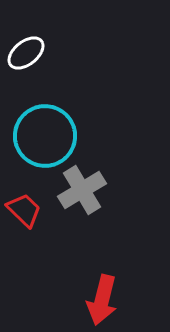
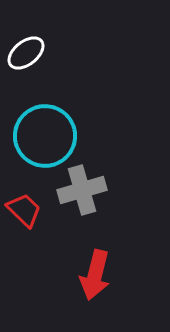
gray cross: rotated 15 degrees clockwise
red arrow: moved 7 px left, 25 px up
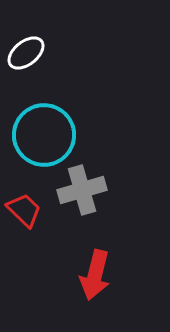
cyan circle: moved 1 px left, 1 px up
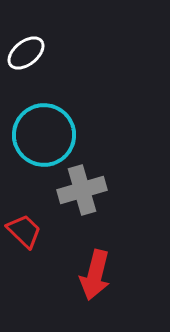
red trapezoid: moved 21 px down
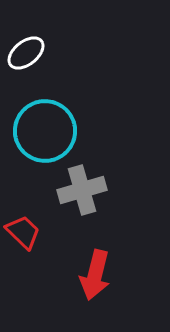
cyan circle: moved 1 px right, 4 px up
red trapezoid: moved 1 px left, 1 px down
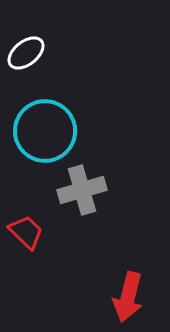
red trapezoid: moved 3 px right
red arrow: moved 33 px right, 22 px down
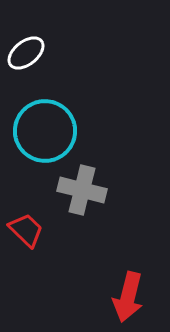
gray cross: rotated 30 degrees clockwise
red trapezoid: moved 2 px up
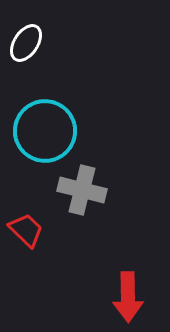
white ellipse: moved 10 px up; rotated 18 degrees counterclockwise
red arrow: rotated 15 degrees counterclockwise
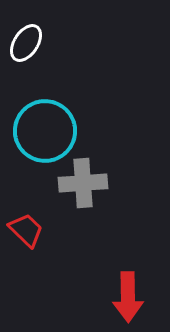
gray cross: moved 1 px right, 7 px up; rotated 18 degrees counterclockwise
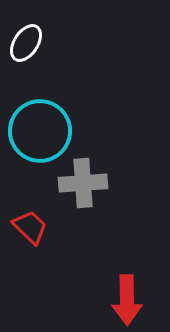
cyan circle: moved 5 px left
red trapezoid: moved 4 px right, 3 px up
red arrow: moved 1 px left, 3 px down
